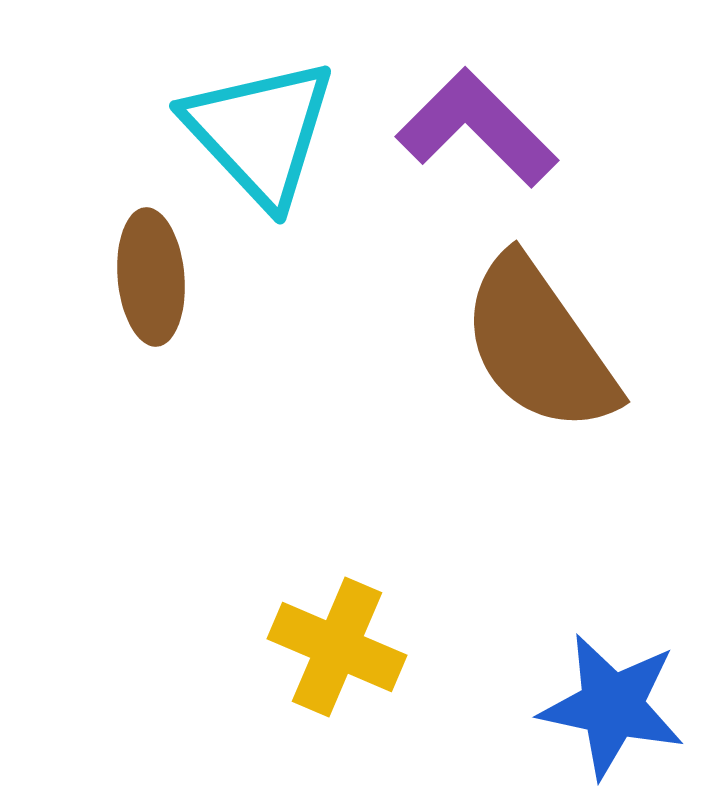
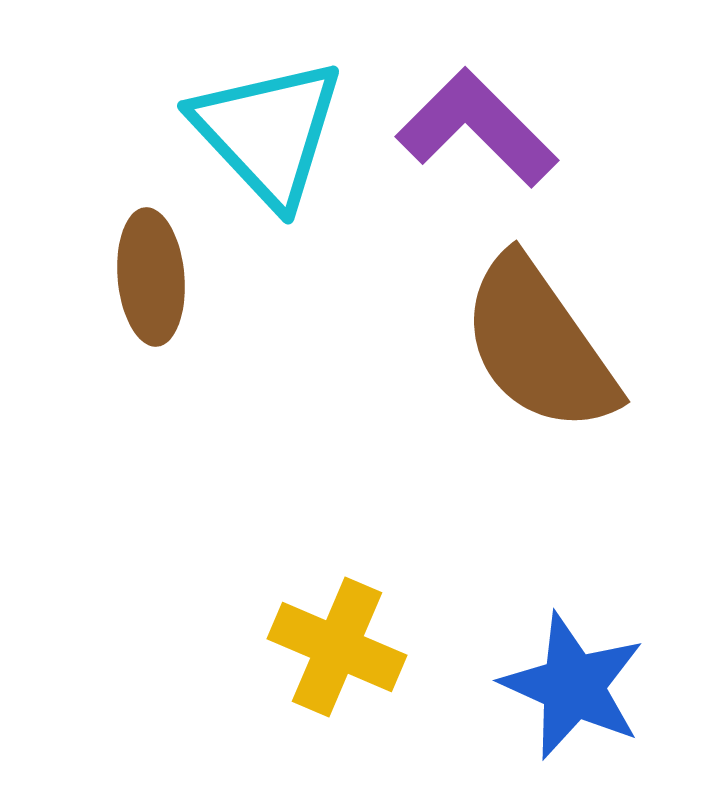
cyan triangle: moved 8 px right
blue star: moved 39 px left, 20 px up; rotated 12 degrees clockwise
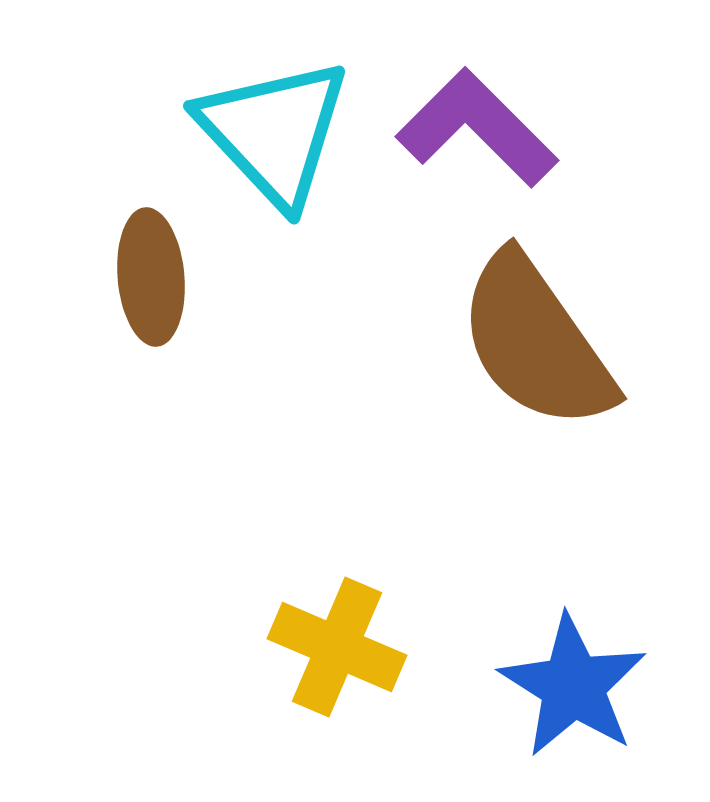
cyan triangle: moved 6 px right
brown semicircle: moved 3 px left, 3 px up
blue star: rotated 8 degrees clockwise
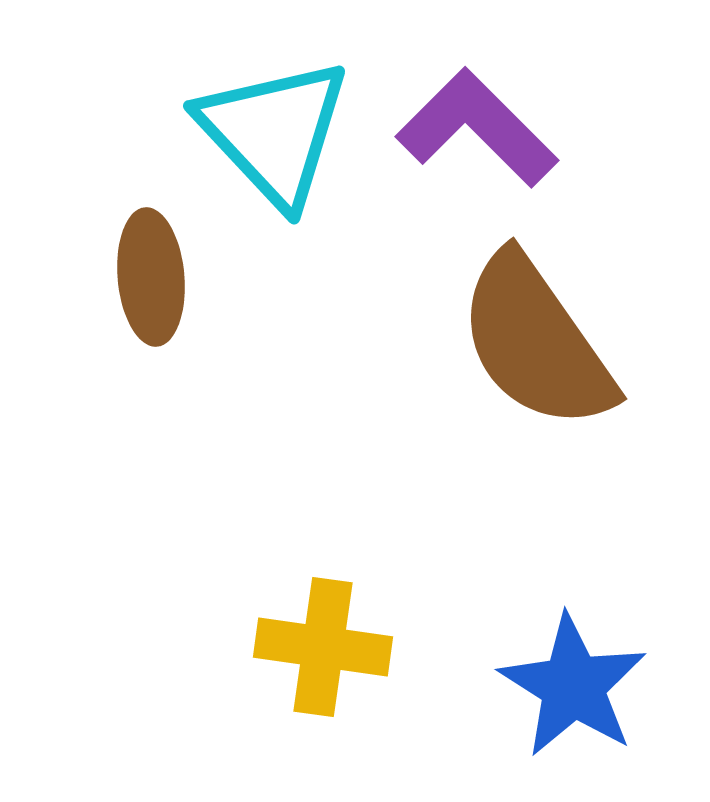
yellow cross: moved 14 px left; rotated 15 degrees counterclockwise
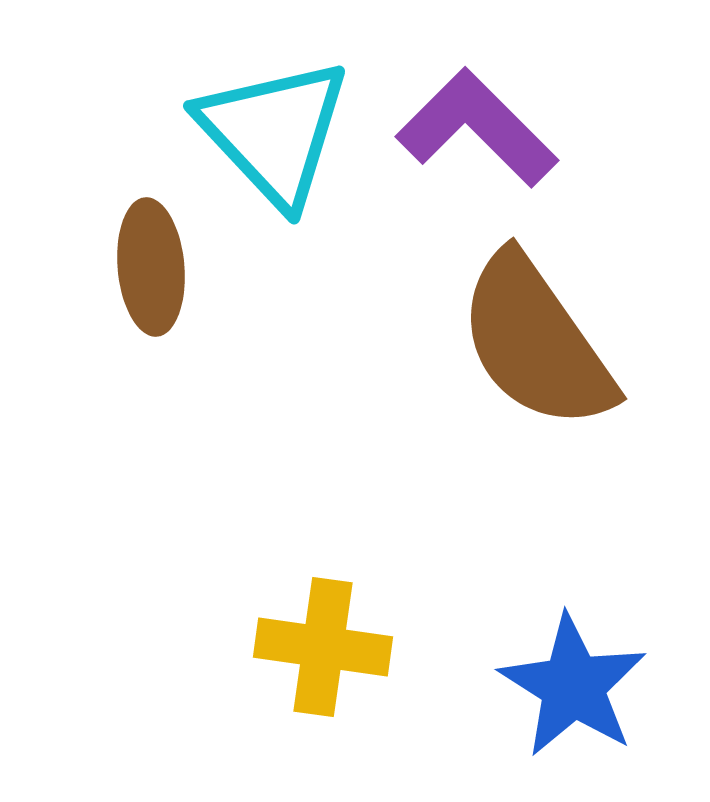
brown ellipse: moved 10 px up
